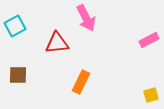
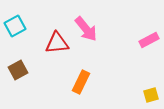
pink arrow: moved 11 px down; rotated 12 degrees counterclockwise
brown square: moved 5 px up; rotated 30 degrees counterclockwise
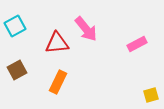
pink rectangle: moved 12 px left, 4 px down
brown square: moved 1 px left
orange rectangle: moved 23 px left
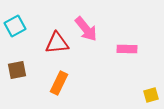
pink rectangle: moved 10 px left, 5 px down; rotated 30 degrees clockwise
brown square: rotated 18 degrees clockwise
orange rectangle: moved 1 px right, 1 px down
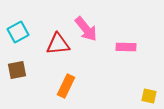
cyan square: moved 3 px right, 6 px down
red triangle: moved 1 px right, 1 px down
pink rectangle: moved 1 px left, 2 px up
orange rectangle: moved 7 px right, 3 px down
yellow square: moved 2 px left, 1 px down; rotated 28 degrees clockwise
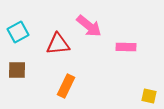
pink arrow: moved 3 px right, 3 px up; rotated 12 degrees counterclockwise
brown square: rotated 12 degrees clockwise
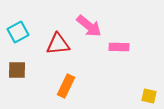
pink rectangle: moved 7 px left
